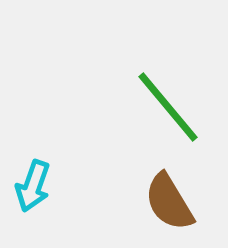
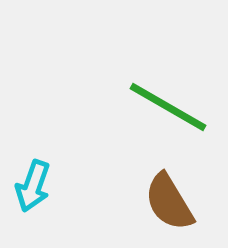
green line: rotated 20 degrees counterclockwise
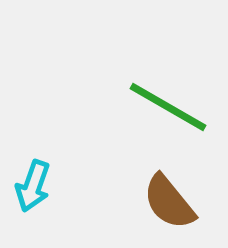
brown semicircle: rotated 8 degrees counterclockwise
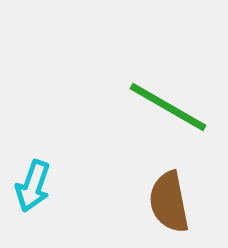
brown semicircle: rotated 28 degrees clockwise
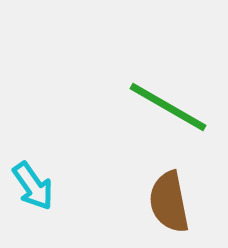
cyan arrow: rotated 54 degrees counterclockwise
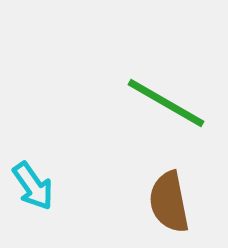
green line: moved 2 px left, 4 px up
